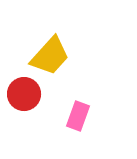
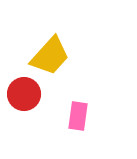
pink rectangle: rotated 12 degrees counterclockwise
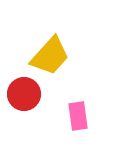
pink rectangle: rotated 16 degrees counterclockwise
